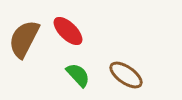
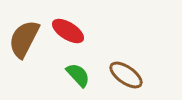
red ellipse: rotated 12 degrees counterclockwise
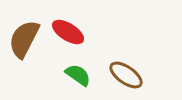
red ellipse: moved 1 px down
green semicircle: rotated 12 degrees counterclockwise
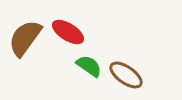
brown semicircle: moved 1 px right, 1 px up; rotated 9 degrees clockwise
green semicircle: moved 11 px right, 9 px up
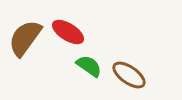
brown ellipse: moved 3 px right
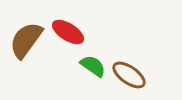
brown semicircle: moved 1 px right, 2 px down
green semicircle: moved 4 px right
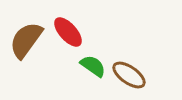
red ellipse: rotated 16 degrees clockwise
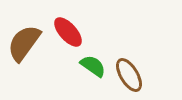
brown semicircle: moved 2 px left, 3 px down
brown ellipse: rotated 24 degrees clockwise
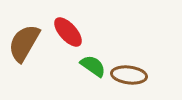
brown semicircle: rotated 6 degrees counterclockwise
brown ellipse: rotated 52 degrees counterclockwise
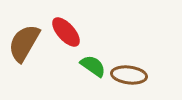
red ellipse: moved 2 px left
